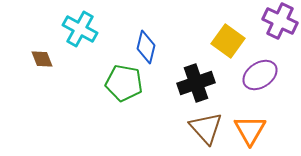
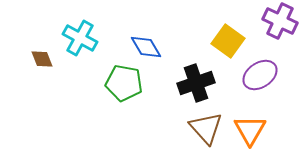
cyan cross: moved 9 px down
blue diamond: rotated 44 degrees counterclockwise
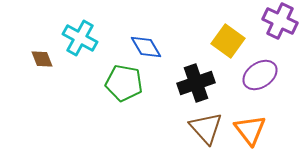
orange triangle: rotated 8 degrees counterclockwise
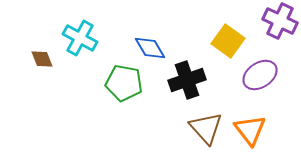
blue diamond: moved 4 px right, 1 px down
black cross: moved 9 px left, 3 px up
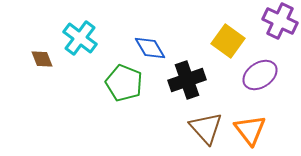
cyan cross: rotated 8 degrees clockwise
green pentagon: rotated 12 degrees clockwise
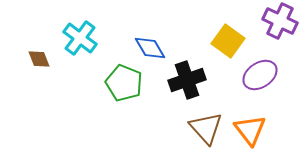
brown diamond: moved 3 px left
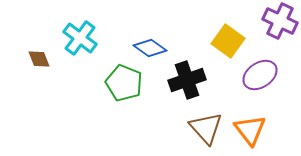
blue diamond: rotated 24 degrees counterclockwise
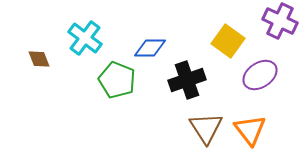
cyan cross: moved 5 px right
blue diamond: rotated 36 degrees counterclockwise
green pentagon: moved 7 px left, 3 px up
brown triangle: rotated 9 degrees clockwise
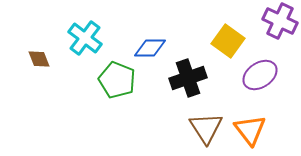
black cross: moved 1 px right, 2 px up
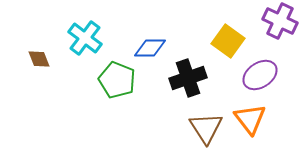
orange triangle: moved 11 px up
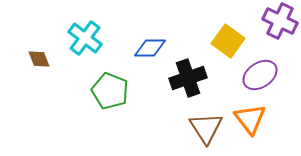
green pentagon: moved 7 px left, 11 px down
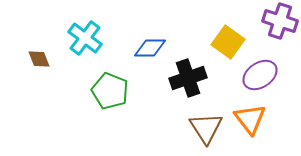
purple cross: rotated 8 degrees counterclockwise
yellow square: moved 1 px down
